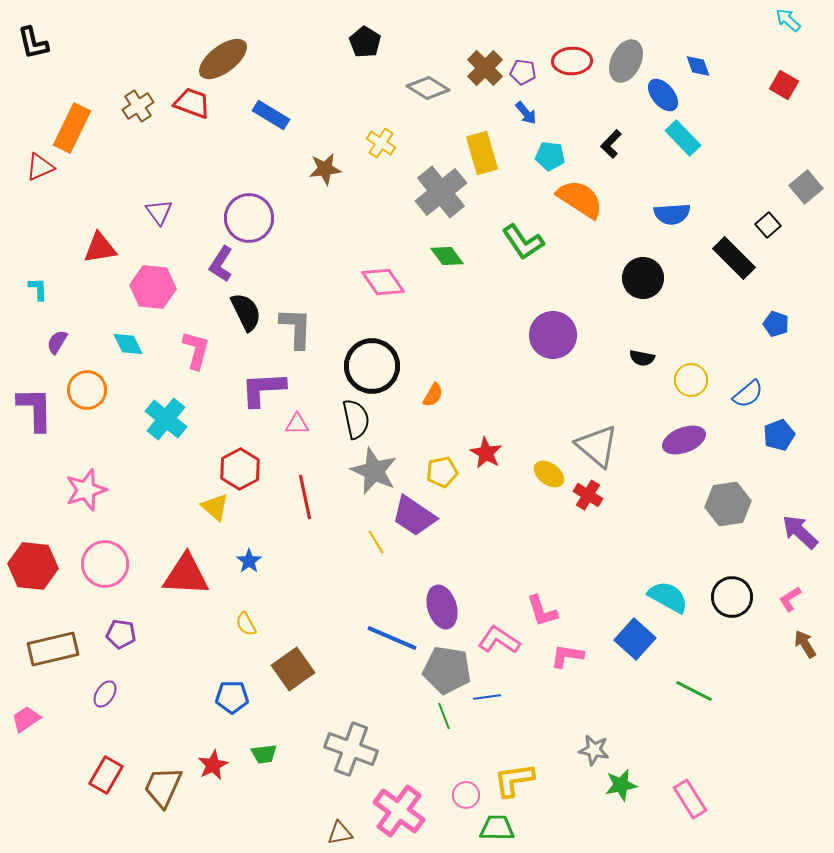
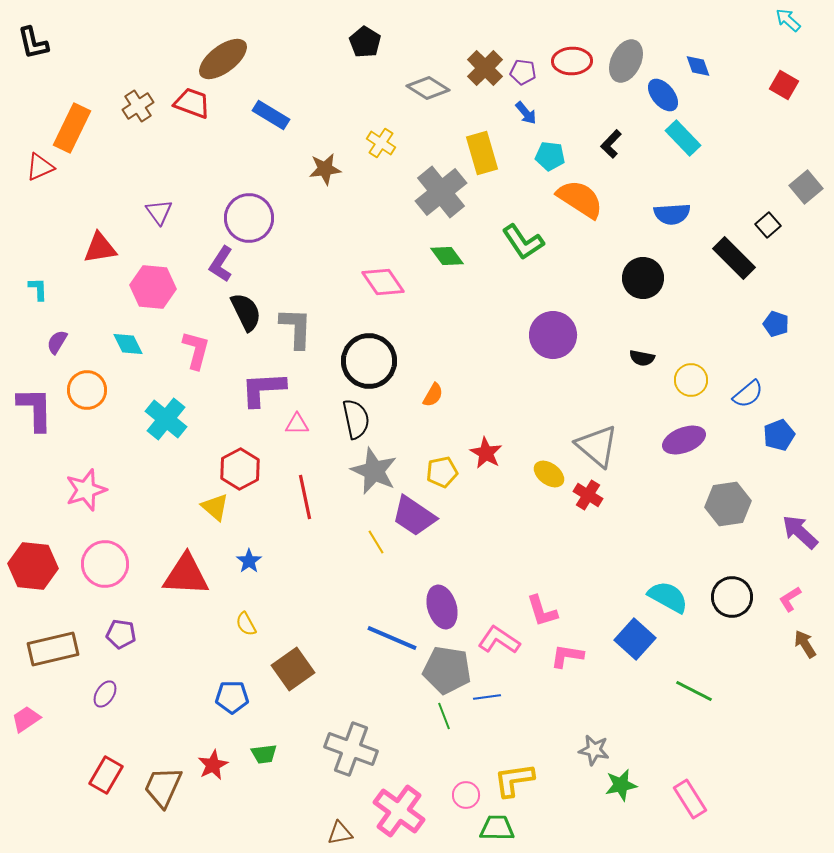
black circle at (372, 366): moved 3 px left, 5 px up
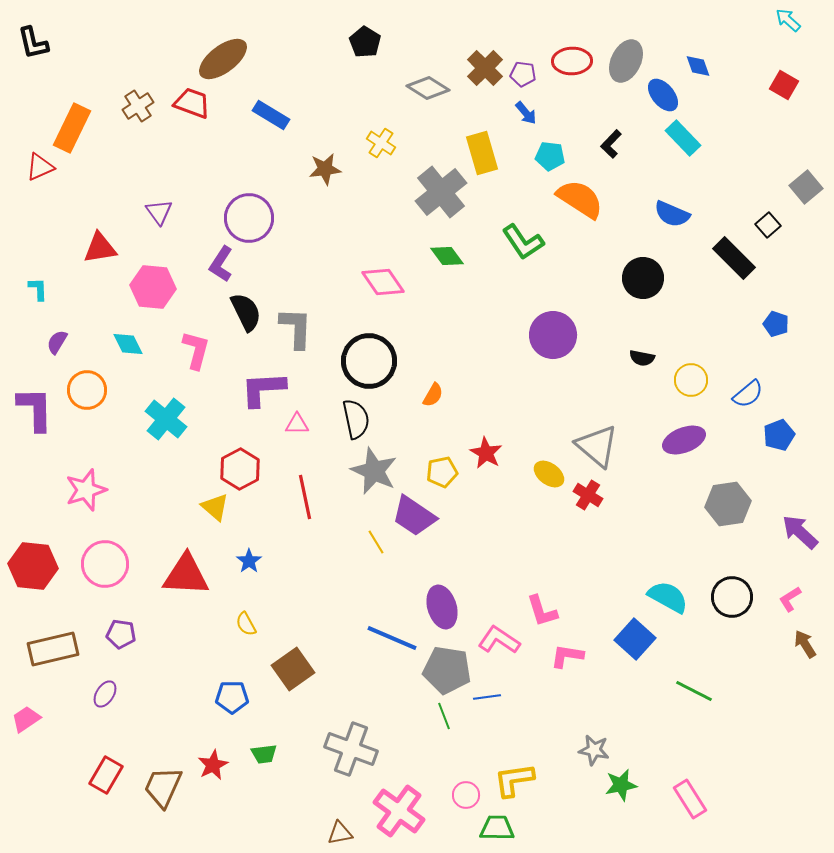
purple pentagon at (523, 72): moved 2 px down
blue semicircle at (672, 214): rotated 27 degrees clockwise
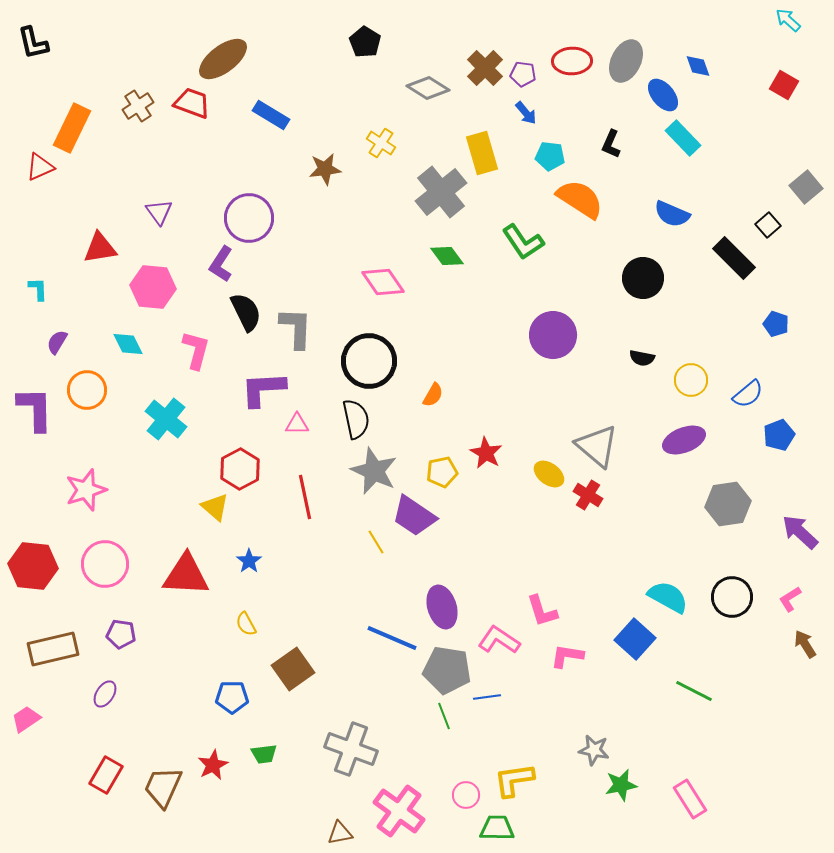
black L-shape at (611, 144): rotated 20 degrees counterclockwise
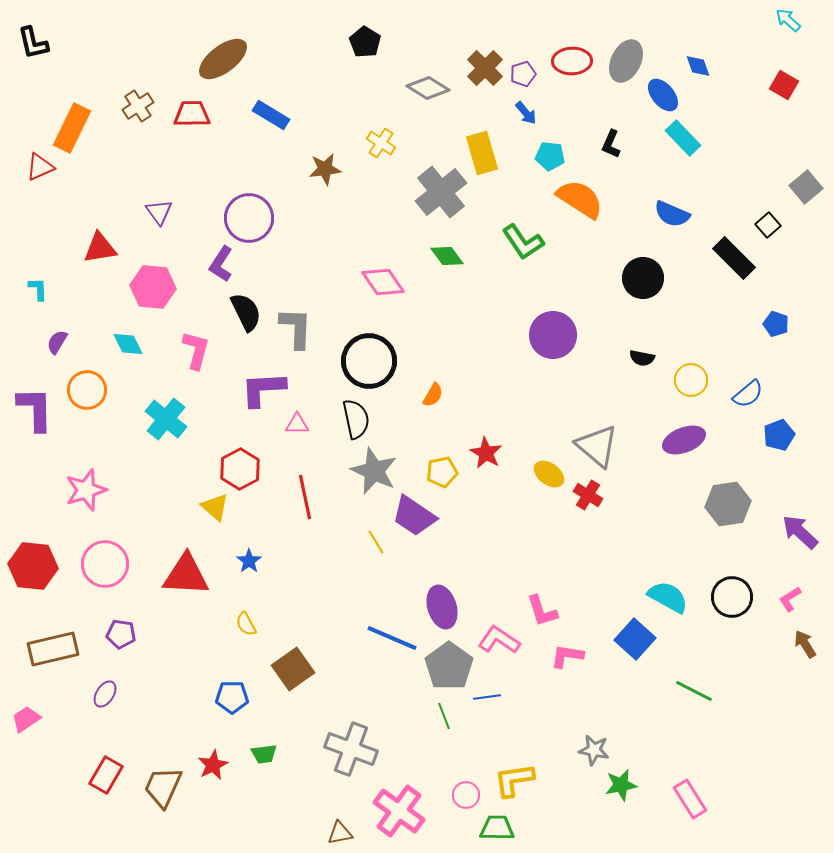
purple pentagon at (523, 74): rotated 25 degrees counterclockwise
red trapezoid at (192, 103): moved 11 px down; rotated 21 degrees counterclockwise
gray pentagon at (447, 670): moved 2 px right, 4 px up; rotated 27 degrees clockwise
